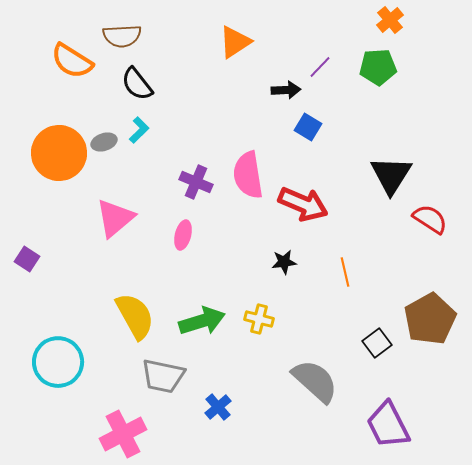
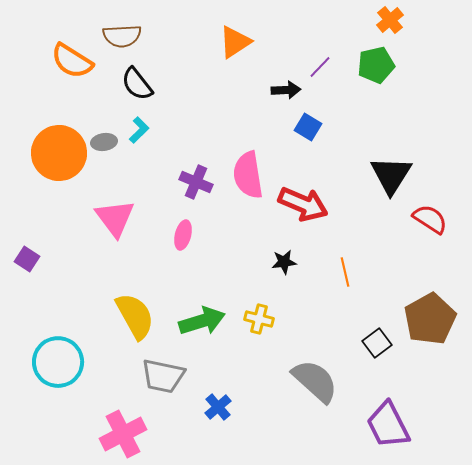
green pentagon: moved 2 px left, 2 px up; rotated 9 degrees counterclockwise
gray ellipse: rotated 10 degrees clockwise
pink triangle: rotated 27 degrees counterclockwise
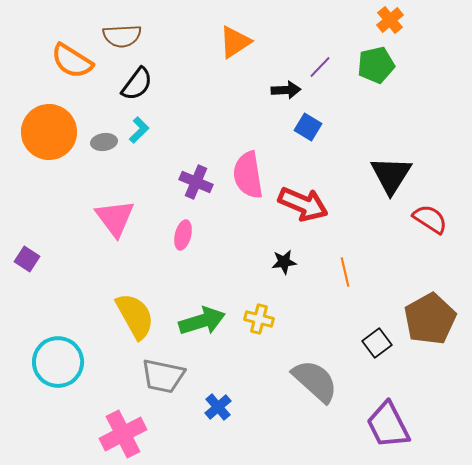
black semicircle: rotated 105 degrees counterclockwise
orange circle: moved 10 px left, 21 px up
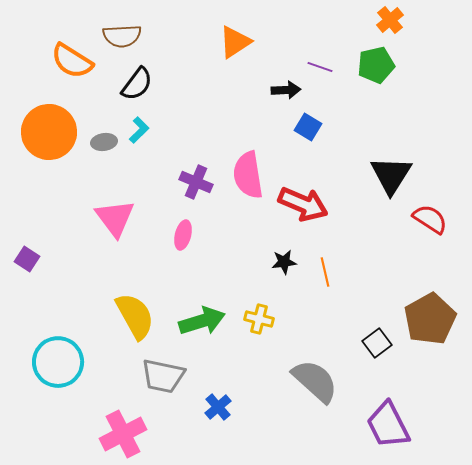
purple line: rotated 65 degrees clockwise
orange line: moved 20 px left
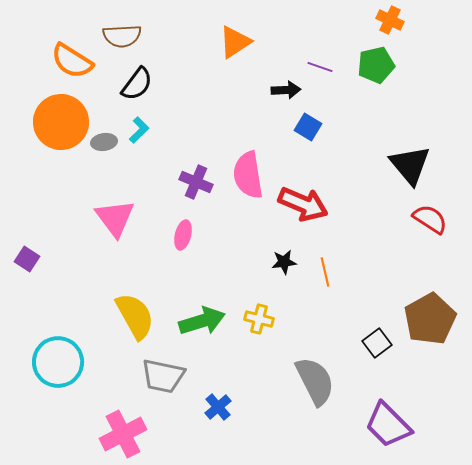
orange cross: rotated 24 degrees counterclockwise
orange circle: moved 12 px right, 10 px up
black triangle: moved 19 px right, 10 px up; rotated 12 degrees counterclockwise
gray semicircle: rotated 21 degrees clockwise
purple trapezoid: rotated 18 degrees counterclockwise
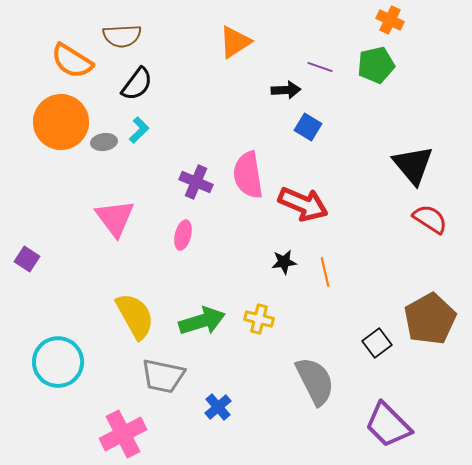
black triangle: moved 3 px right
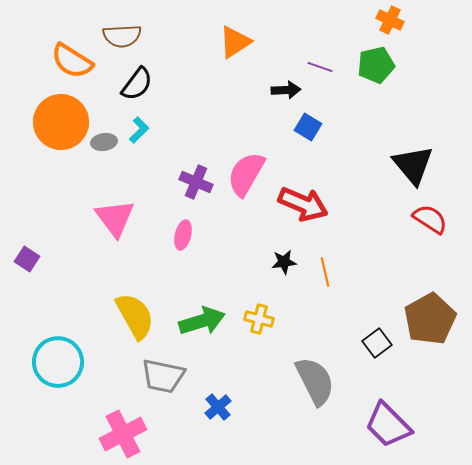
pink semicircle: moved 2 px left, 1 px up; rotated 39 degrees clockwise
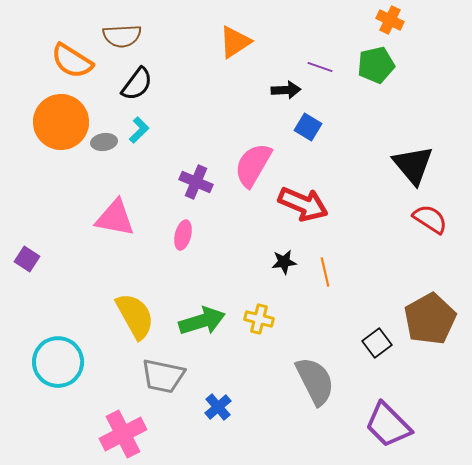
pink semicircle: moved 7 px right, 9 px up
pink triangle: rotated 42 degrees counterclockwise
